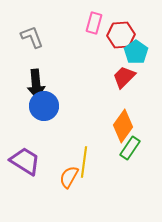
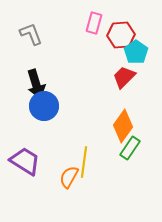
gray L-shape: moved 1 px left, 3 px up
black arrow: rotated 12 degrees counterclockwise
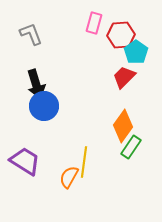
green rectangle: moved 1 px right, 1 px up
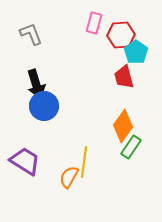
red trapezoid: rotated 60 degrees counterclockwise
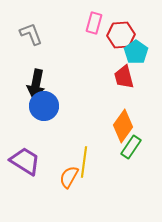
black arrow: rotated 28 degrees clockwise
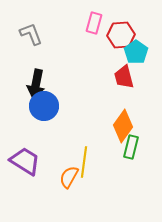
green rectangle: rotated 20 degrees counterclockwise
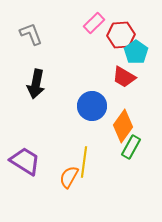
pink rectangle: rotated 30 degrees clockwise
red trapezoid: rotated 45 degrees counterclockwise
blue circle: moved 48 px right
green rectangle: rotated 15 degrees clockwise
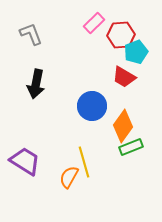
cyan pentagon: rotated 15 degrees clockwise
green rectangle: rotated 40 degrees clockwise
yellow line: rotated 24 degrees counterclockwise
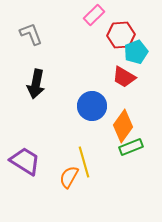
pink rectangle: moved 8 px up
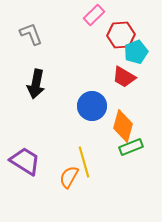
orange diamond: rotated 20 degrees counterclockwise
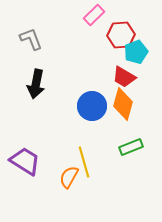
gray L-shape: moved 5 px down
orange diamond: moved 22 px up
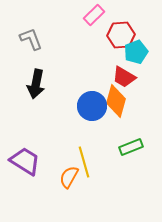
orange diamond: moved 7 px left, 3 px up
